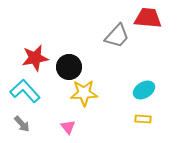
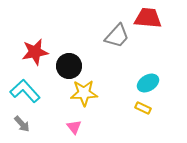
red star: moved 6 px up
black circle: moved 1 px up
cyan ellipse: moved 4 px right, 7 px up
yellow rectangle: moved 11 px up; rotated 21 degrees clockwise
pink triangle: moved 6 px right
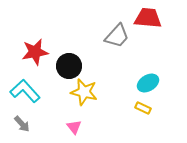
yellow star: moved 1 px up; rotated 16 degrees clockwise
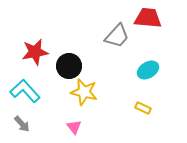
cyan ellipse: moved 13 px up
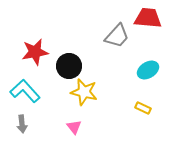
gray arrow: rotated 36 degrees clockwise
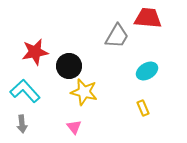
gray trapezoid: rotated 12 degrees counterclockwise
cyan ellipse: moved 1 px left, 1 px down
yellow rectangle: rotated 42 degrees clockwise
